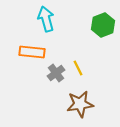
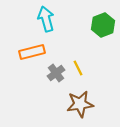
orange rectangle: rotated 20 degrees counterclockwise
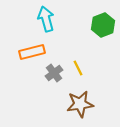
gray cross: moved 2 px left
